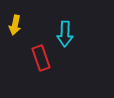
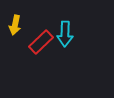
red rectangle: moved 16 px up; rotated 65 degrees clockwise
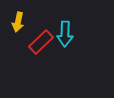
yellow arrow: moved 3 px right, 3 px up
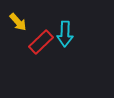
yellow arrow: rotated 54 degrees counterclockwise
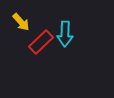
yellow arrow: moved 3 px right
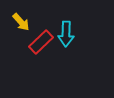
cyan arrow: moved 1 px right
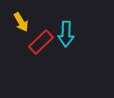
yellow arrow: rotated 12 degrees clockwise
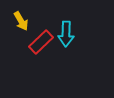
yellow arrow: moved 1 px up
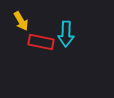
red rectangle: rotated 55 degrees clockwise
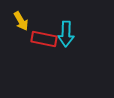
red rectangle: moved 3 px right, 3 px up
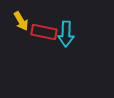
red rectangle: moved 7 px up
